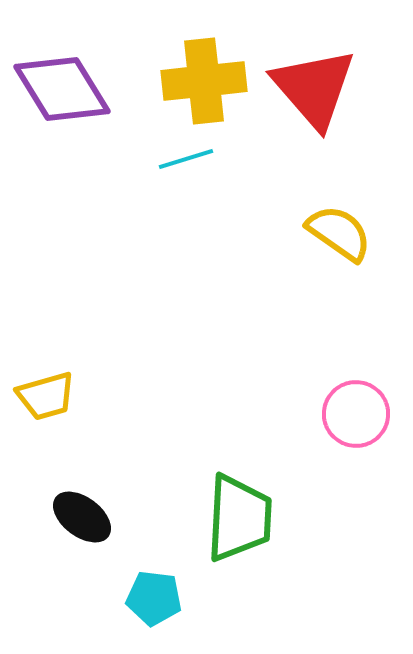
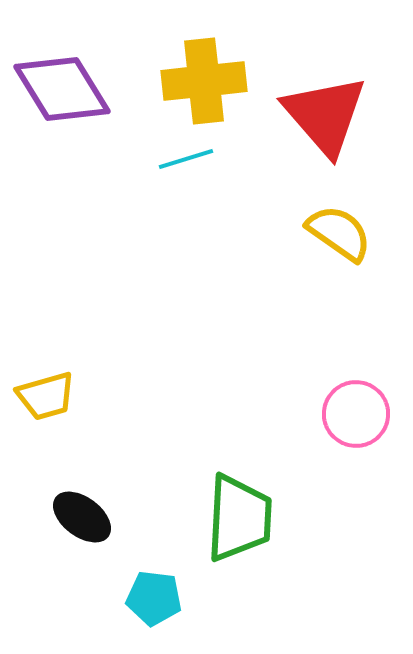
red triangle: moved 11 px right, 27 px down
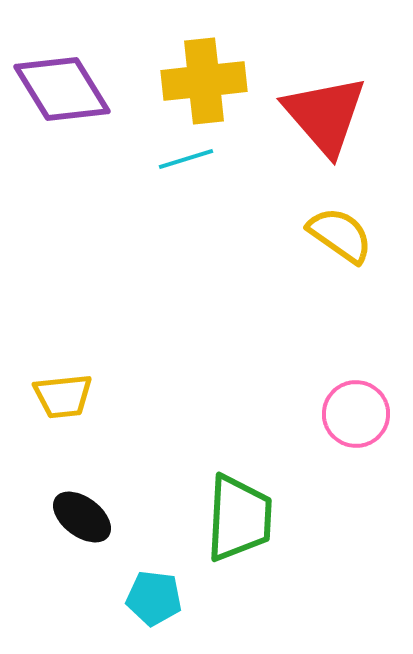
yellow semicircle: moved 1 px right, 2 px down
yellow trapezoid: moved 17 px right; rotated 10 degrees clockwise
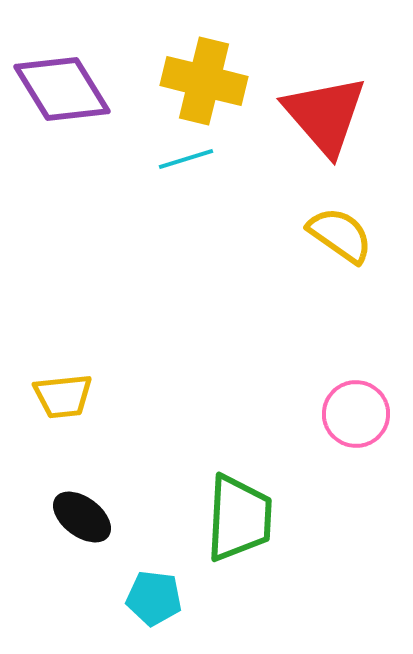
yellow cross: rotated 20 degrees clockwise
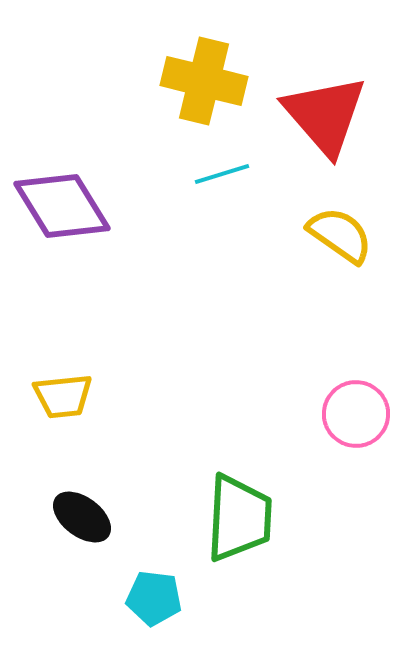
purple diamond: moved 117 px down
cyan line: moved 36 px right, 15 px down
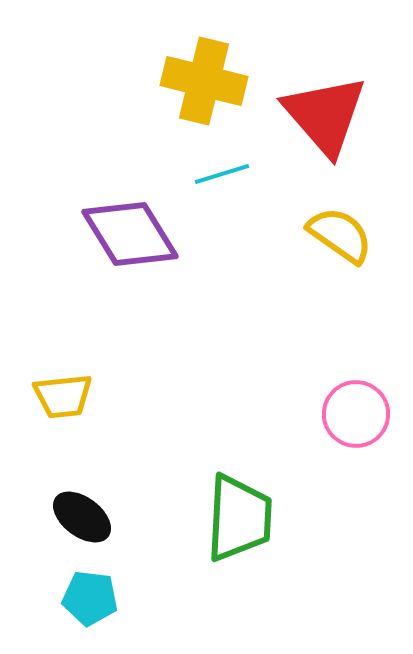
purple diamond: moved 68 px right, 28 px down
cyan pentagon: moved 64 px left
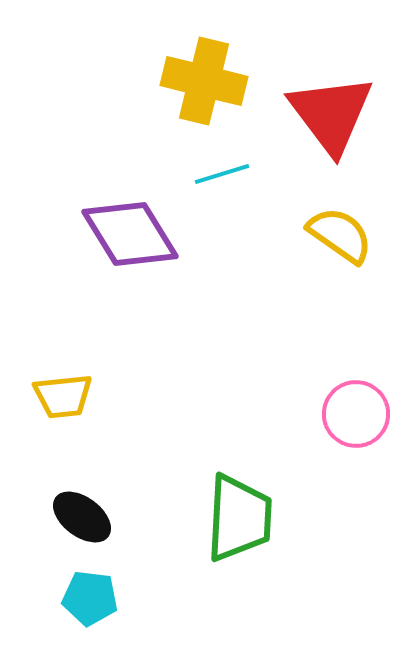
red triangle: moved 6 px right, 1 px up; rotated 4 degrees clockwise
